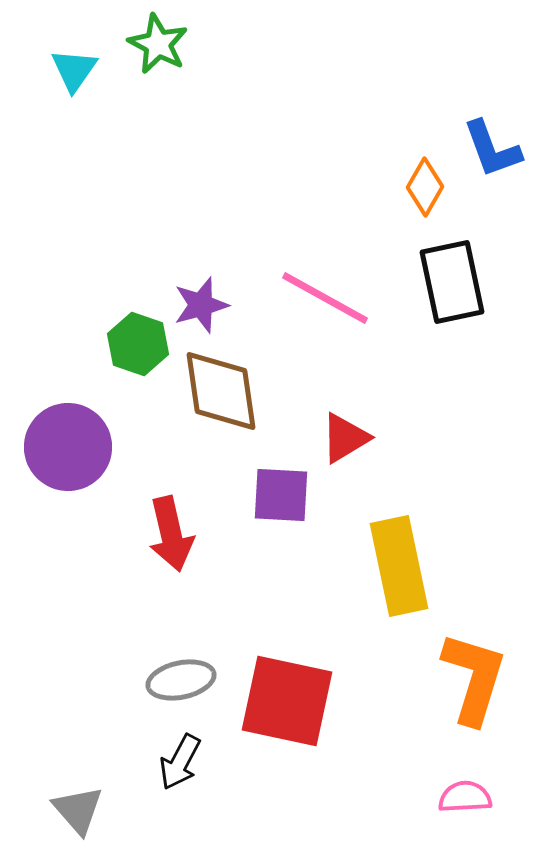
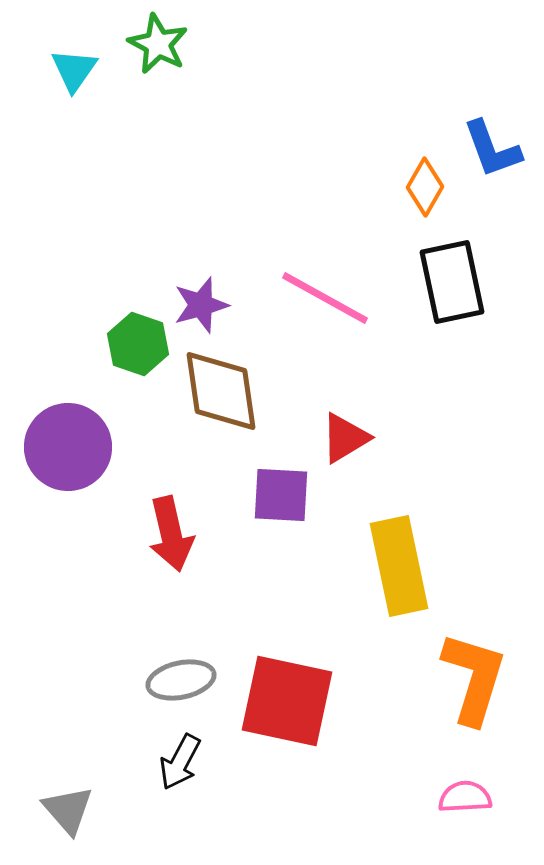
gray triangle: moved 10 px left
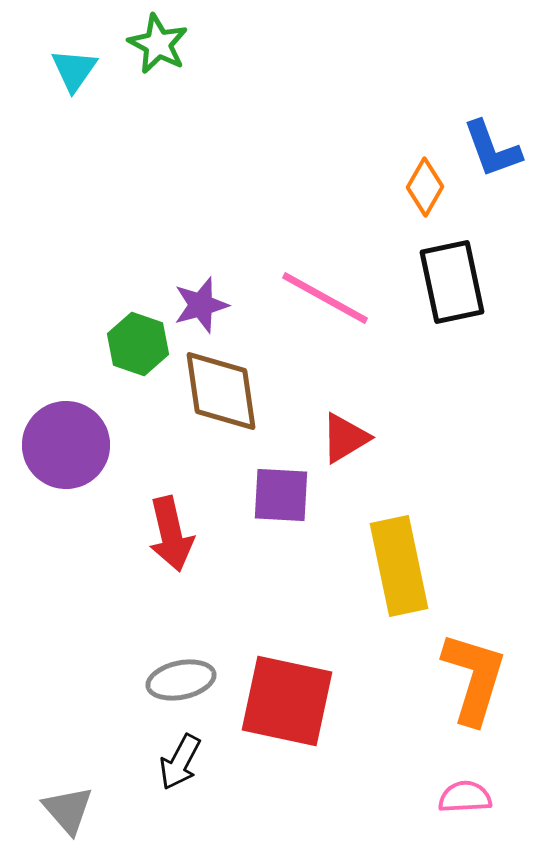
purple circle: moved 2 px left, 2 px up
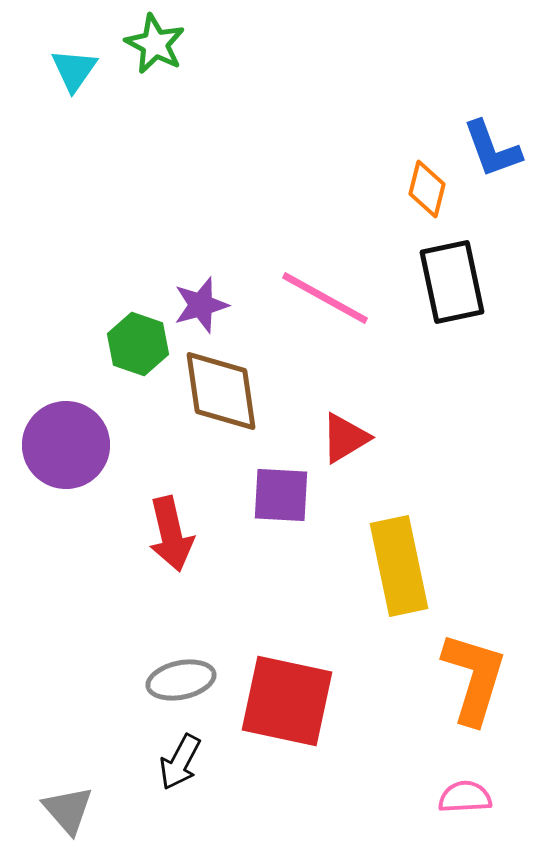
green star: moved 3 px left
orange diamond: moved 2 px right, 2 px down; rotated 16 degrees counterclockwise
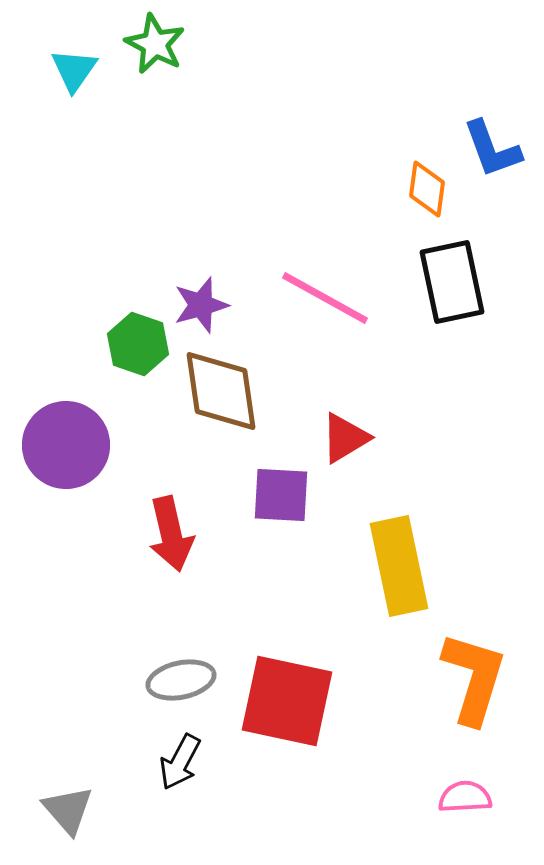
orange diamond: rotated 6 degrees counterclockwise
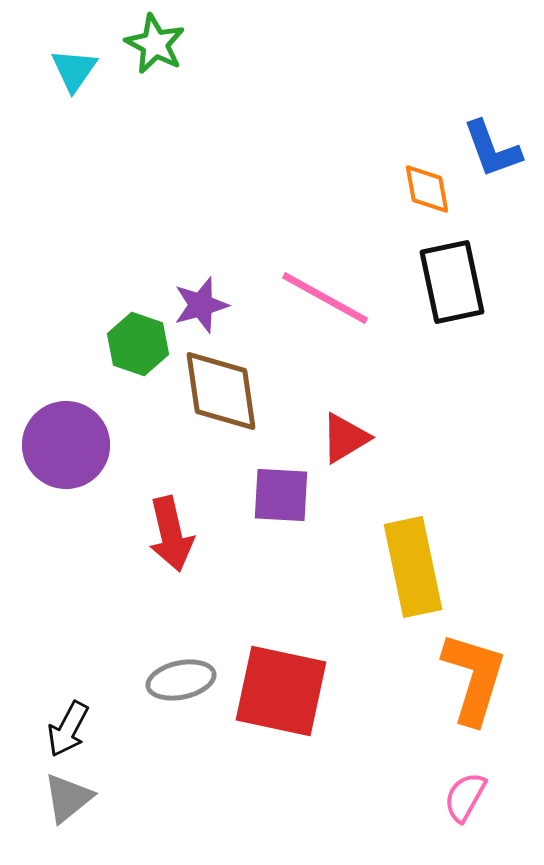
orange diamond: rotated 18 degrees counterclockwise
yellow rectangle: moved 14 px right, 1 px down
red square: moved 6 px left, 10 px up
black arrow: moved 112 px left, 33 px up
pink semicircle: rotated 58 degrees counterclockwise
gray triangle: moved 12 px up; rotated 32 degrees clockwise
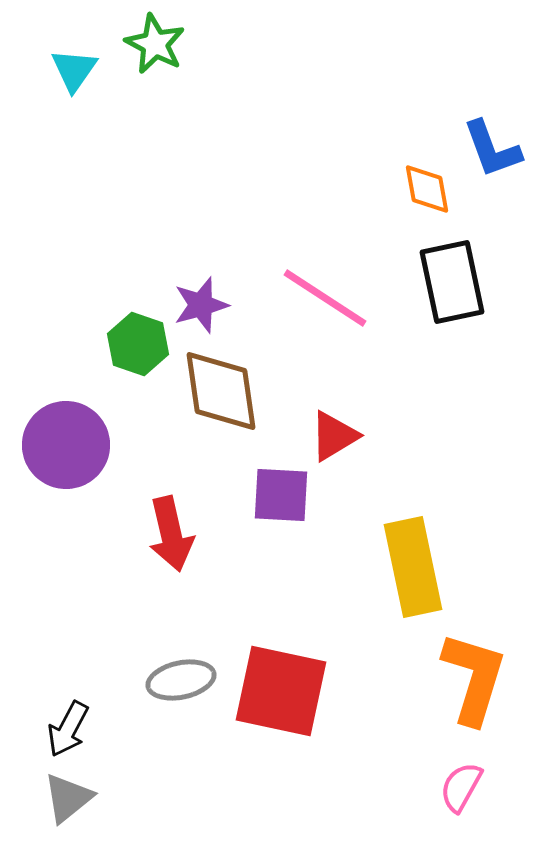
pink line: rotated 4 degrees clockwise
red triangle: moved 11 px left, 2 px up
pink semicircle: moved 4 px left, 10 px up
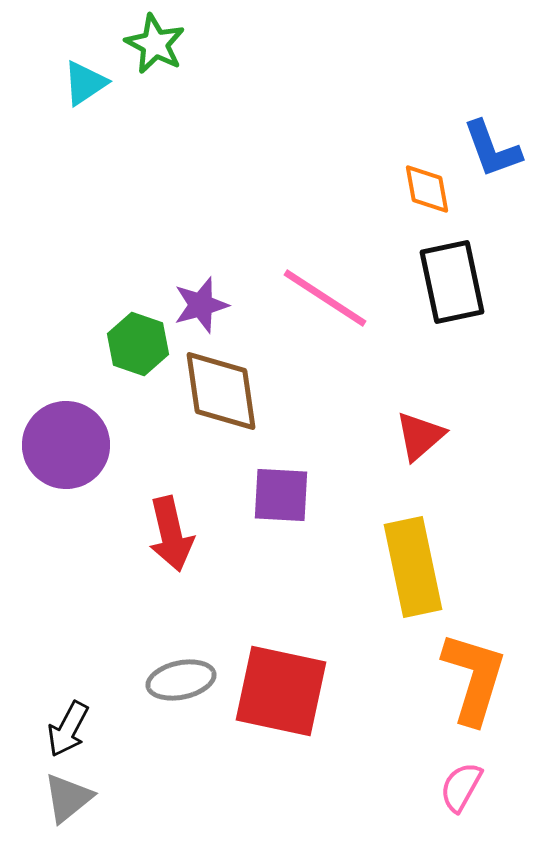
cyan triangle: moved 11 px right, 13 px down; rotated 21 degrees clockwise
red triangle: moved 86 px right; rotated 10 degrees counterclockwise
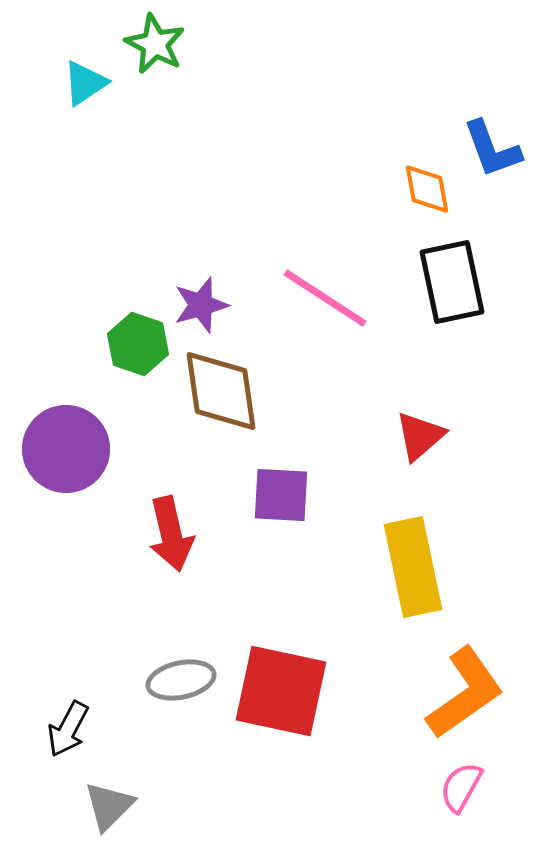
purple circle: moved 4 px down
orange L-shape: moved 9 px left, 15 px down; rotated 38 degrees clockwise
gray triangle: moved 41 px right, 8 px down; rotated 6 degrees counterclockwise
